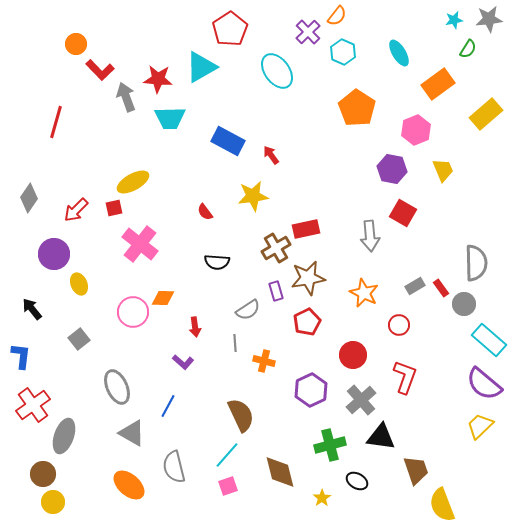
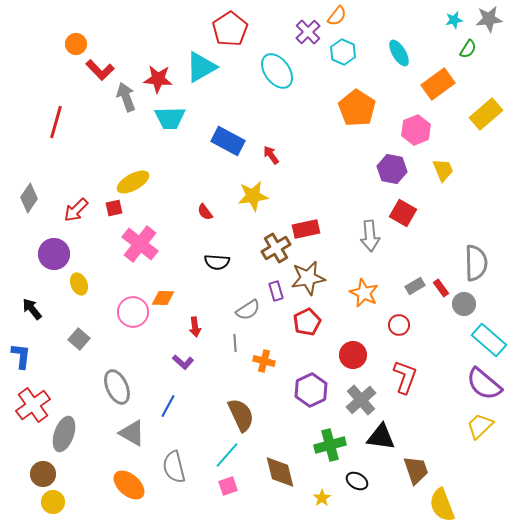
gray square at (79, 339): rotated 10 degrees counterclockwise
gray ellipse at (64, 436): moved 2 px up
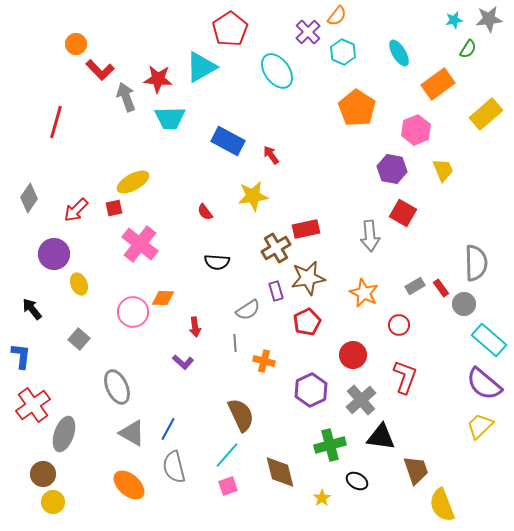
blue line at (168, 406): moved 23 px down
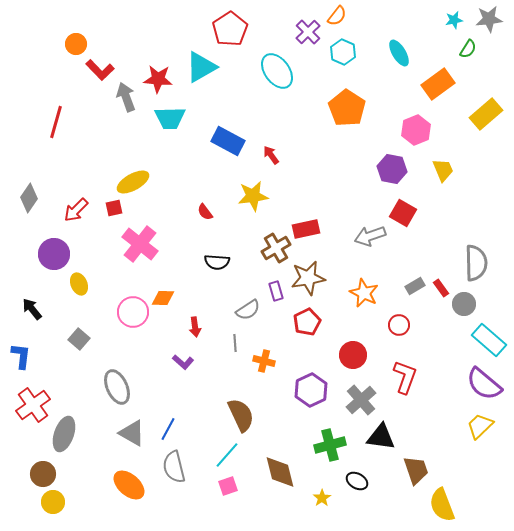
orange pentagon at (357, 108): moved 10 px left
gray arrow at (370, 236): rotated 76 degrees clockwise
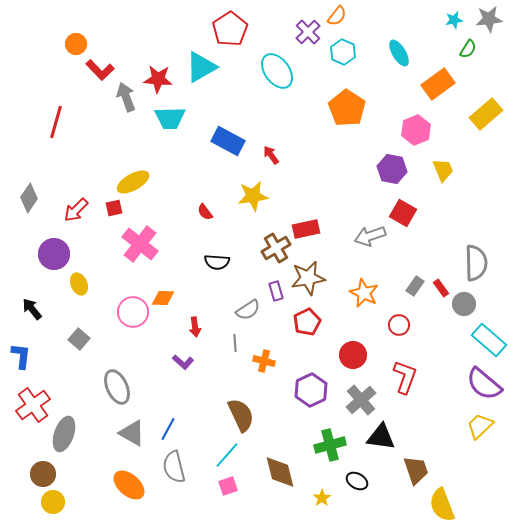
gray rectangle at (415, 286): rotated 24 degrees counterclockwise
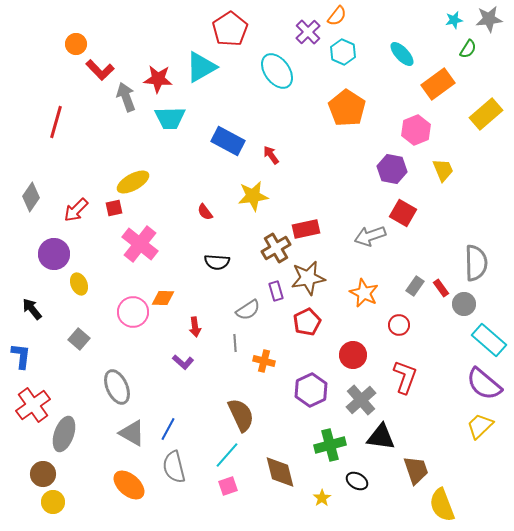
cyan ellipse at (399, 53): moved 3 px right, 1 px down; rotated 12 degrees counterclockwise
gray diamond at (29, 198): moved 2 px right, 1 px up
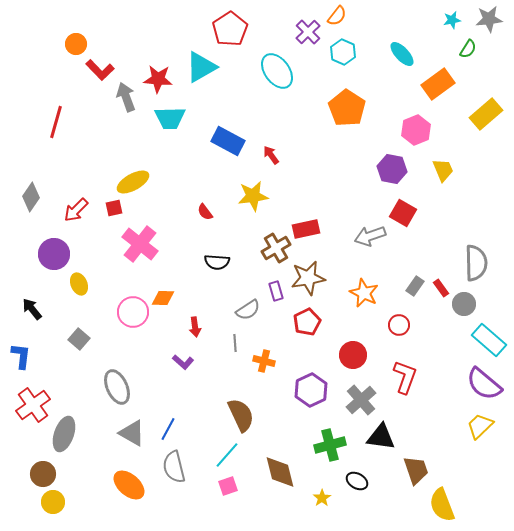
cyan star at (454, 20): moved 2 px left
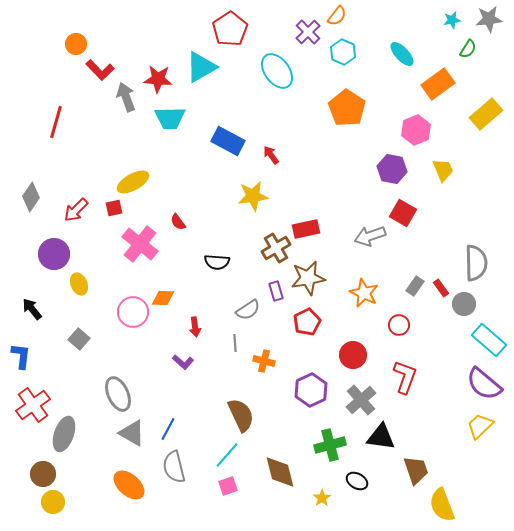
red semicircle at (205, 212): moved 27 px left, 10 px down
gray ellipse at (117, 387): moved 1 px right, 7 px down
